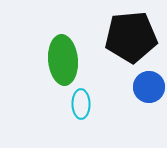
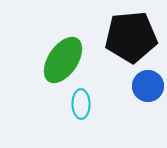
green ellipse: rotated 39 degrees clockwise
blue circle: moved 1 px left, 1 px up
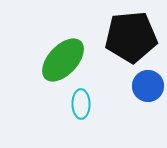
green ellipse: rotated 9 degrees clockwise
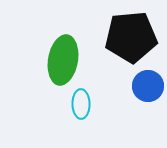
green ellipse: rotated 33 degrees counterclockwise
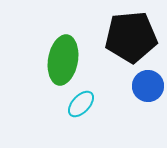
cyan ellipse: rotated 44 degrees clockwise
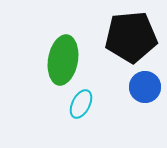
blue circle: moved 3 px left, 1 px down
cyan ellipse: rotated 16 degrees counterclockwise
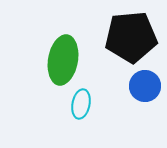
blue circle: moved 1 px up
cyan ellipse: rotated 16 degrees counterclockwise
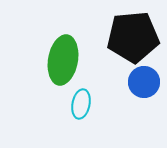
black pentagon: moved 2 px right
blue circle: moved 1 px left, 4 px up
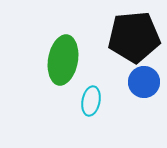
black pentagon: moved 1 px right
cyan ellipse: moved 10 px right, 3 px up
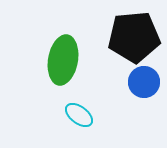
cyan ellipse: moved 12 px left, 14 px down; rotated 64 degrees counterclockwise
